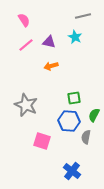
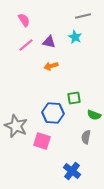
gray star: moved 10 px left, 21 px down
green semicircle: rotated 96 degrees counterclockwise
blue hexagon: moved 16 px left, 8 px up
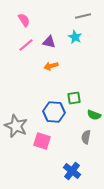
blue hexagon: moved 1 px right, 1 px up
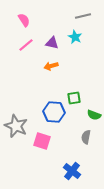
purple triangle: moved 3 px right, 1 px down
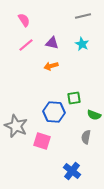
cyan star: moved 7 px right, 7 px down
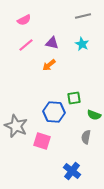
pink semicircle: rotated 96 degrees clockwise
orange arrow: moved 2 px left, 1 px up; rotated 24 degrees counterclockwise
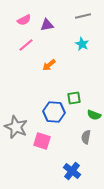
purple triangle: moved 5 px left, 18 px up; rotated 24 degrees counterclockwise
gray star: moved 1 px down
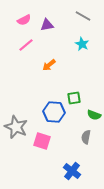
gray line: rotated 42 degrees clockwise
